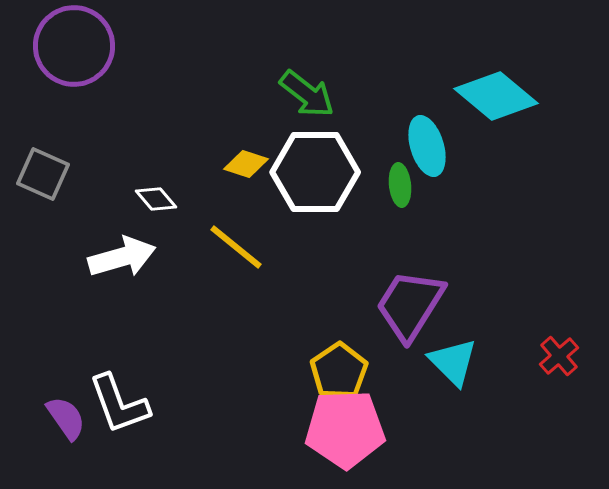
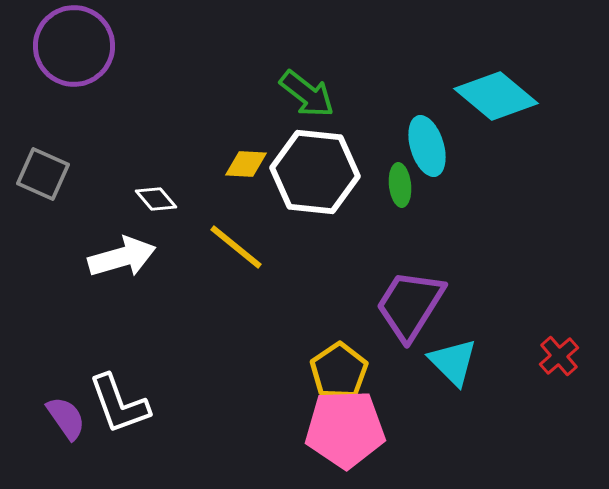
yellow diamond: rotated 15 degrees counterclockwise
white hexagon: rotated 6 degrees clockwise
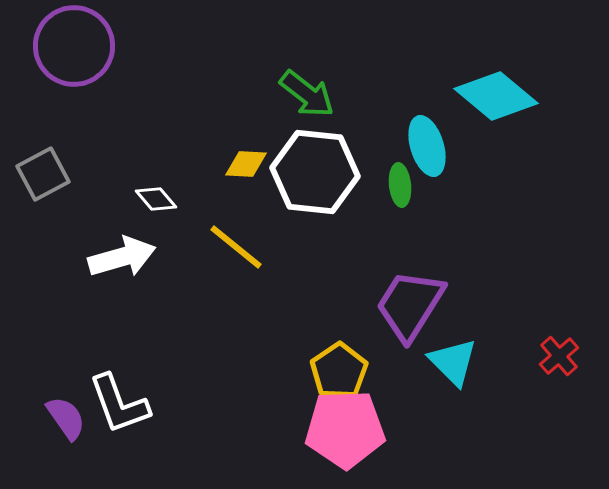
gray square: rotated 38 degrees clockwise
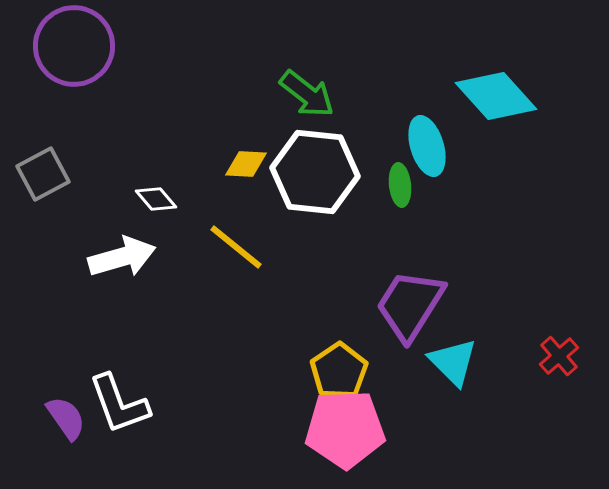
cyan diamond: rotated 8 degrees clockwise
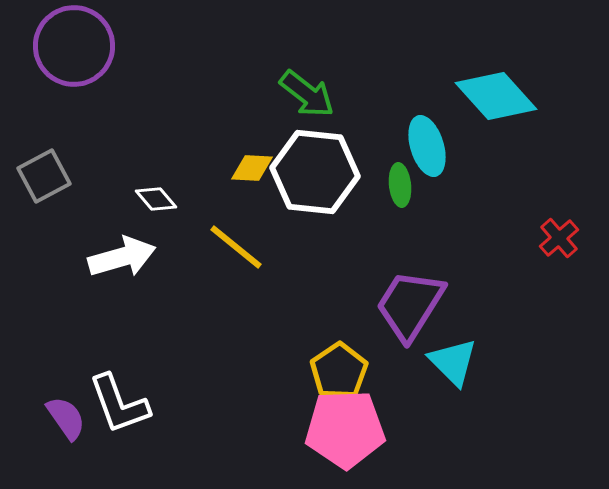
yellow diamond: moved 6 px right, 4 px down
gray square: moved 1 px right, 2 px down
red cross: moved 118 px up
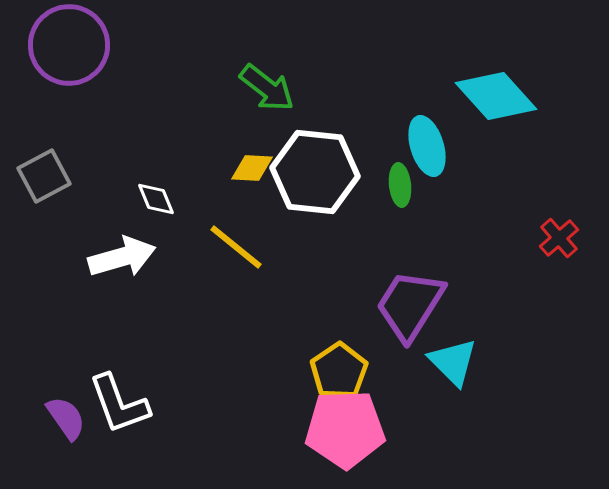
purple circle: moved 5 px left, 1 px up
green arrow: moved 40 px left, 6 px up
white diamond: rotated 18 degrees clockwise
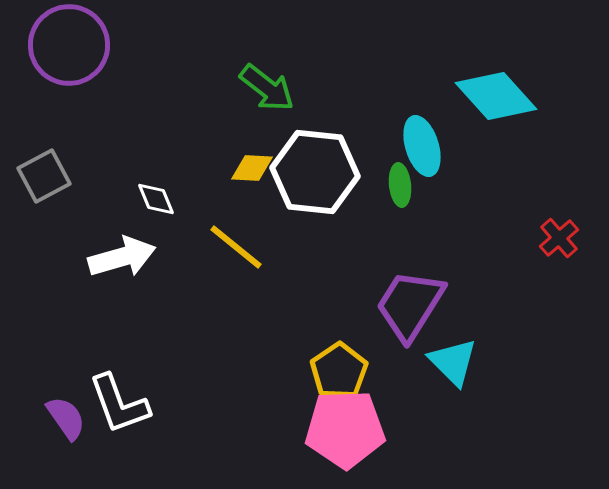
cyan ellipse: moved 5 px left
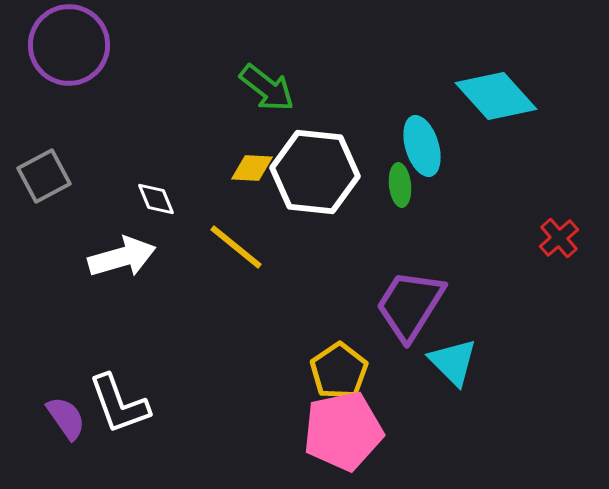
pink pentagon: moved 2 px left, 2 px down; rotated 10 degrees counterclockwise
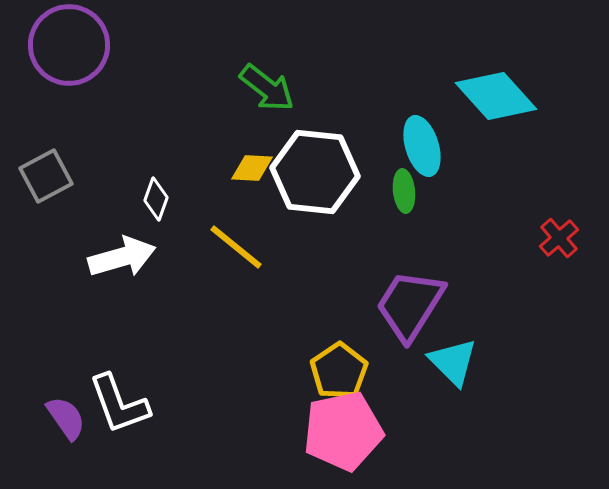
gray square: moved 2 px right
green ellipse: moved 4 px right, 6 px down
white diamond: rotated 42 degrees clockwise
